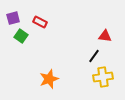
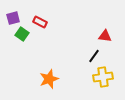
green square: moved 1 px right, 2 px up
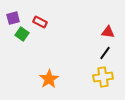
red triangle: moved 3 px right, 4 px up
black line: moved 11 px right, 3 px up
orange star: rotated 12 degrees counterclockwise
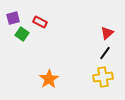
red triangle: moved 1 px left, 1 px down; rotated 48 degrees counterclockwise
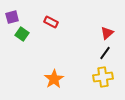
purple square: moved 1 px left, 1 px up
red rectangle: moved 11 px right
orange star: moved 5 px right
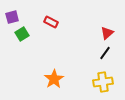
green square: rotated 24 degrees clockwise
yellow cross: moved 5 px down
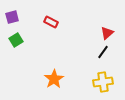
green square: moved 6 px left, 6 px down
black line: moved 2 px left, 1 px up
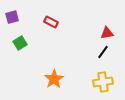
red triangle: rotated 32 degrees clockwise
green square: moved 4 px right, 3 px down
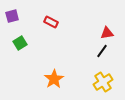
purple square: moved 1 px up
black line: moved 1 px left, 1 px up
yellow cross: rotated 24 degrees counterclockwise
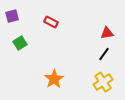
black line: moved 2 px right, 3 px down
